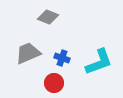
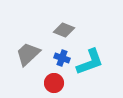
gray diamond: moved 16 px right, 13 px down
gray trapezoid: moved 1 px down; rotated 20 degrees counterclockwise
cyan L-shape: moved 9 px left
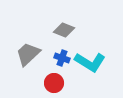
cyan L-shape: rotated 52 degrees clockwise
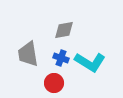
gray diamond: rotated 30 degrees counterclockwise
gray trapezoid: rotated 56 degrees counterclockwise
blue cross: moved 1 px left
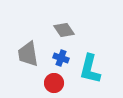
gray diamond: rotated 65 degrees clockwise
cyan L-shape: moved 7 px down; rotated 72 degrees clockwise
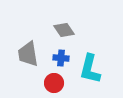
blue cross: rotated 14 degrees counterclockwise
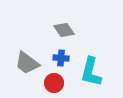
gray trapezoid: moved 1 px left, 9 px down; rotated 44 degrees counterclockwise
cyan L-shape: moved 1 px right, 3 px down
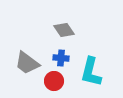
red circle: moved 2 px up
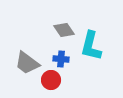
blue cross: moved 1 px down
cyan L-shape: moved 26 px up
red circle: moved 3 px left, 1 px up
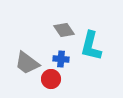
red circle: moved 1 px up
